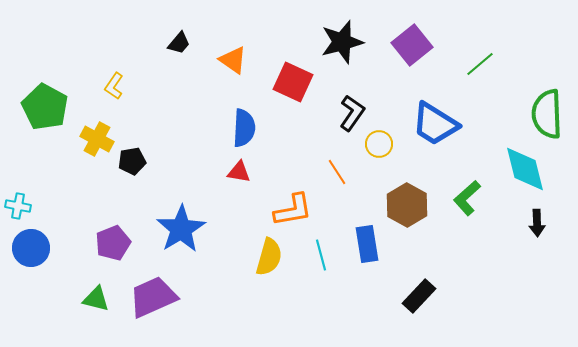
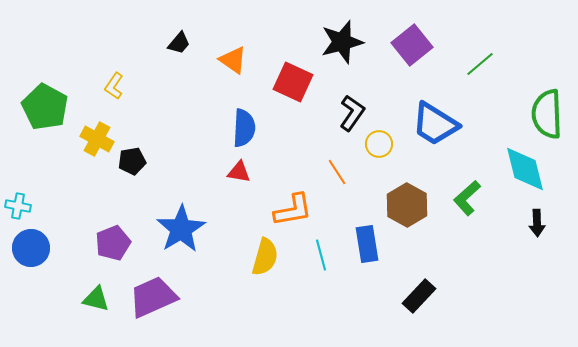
yellow semicircle: moved 4 px left
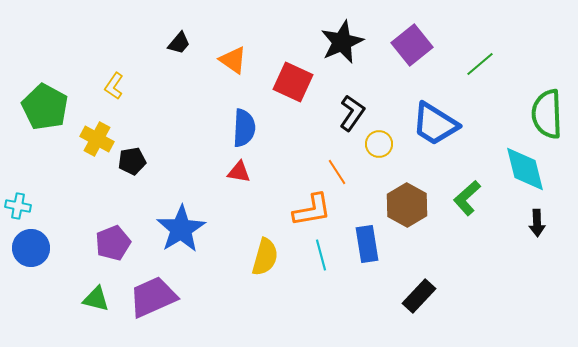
black star: rotated 9 degrees counterclockwise
orange L-shape: moved 19 px right
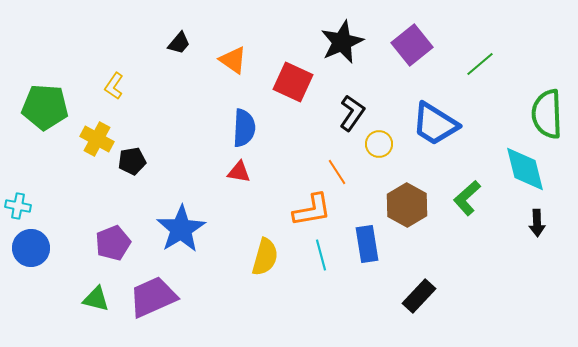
green pentagon: rotated 24 degrees counterclockwise
